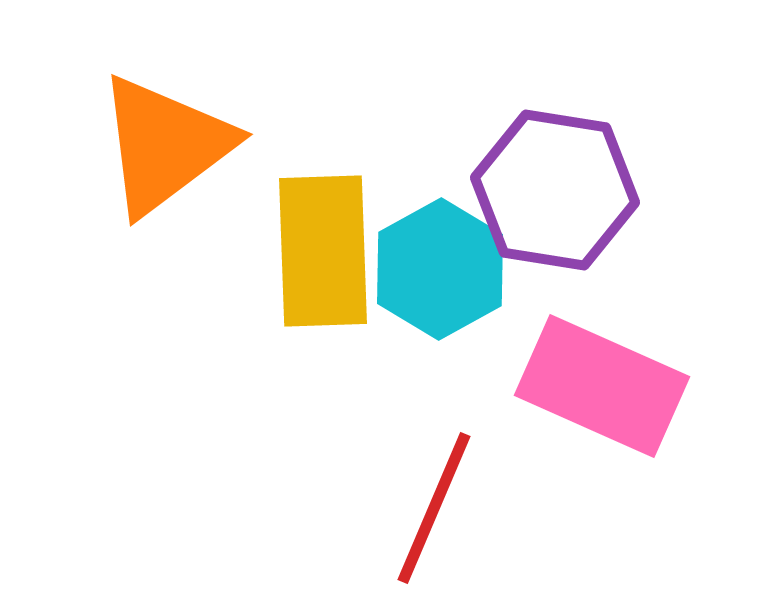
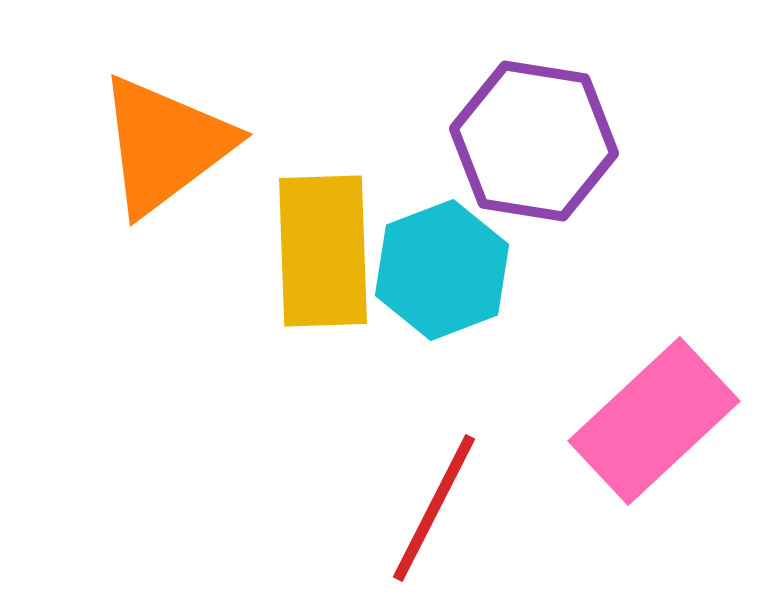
purple hexagon: moved 21 px left, 49 px up
cyan hexagon: moved 2 px right, 1 px down; rotated 8 degrees clockwise
pink rectangle: moved 52 px right, 35 px down; rotated 67 degrees counterclockwise
red line: rotated 4 degrees clockwise
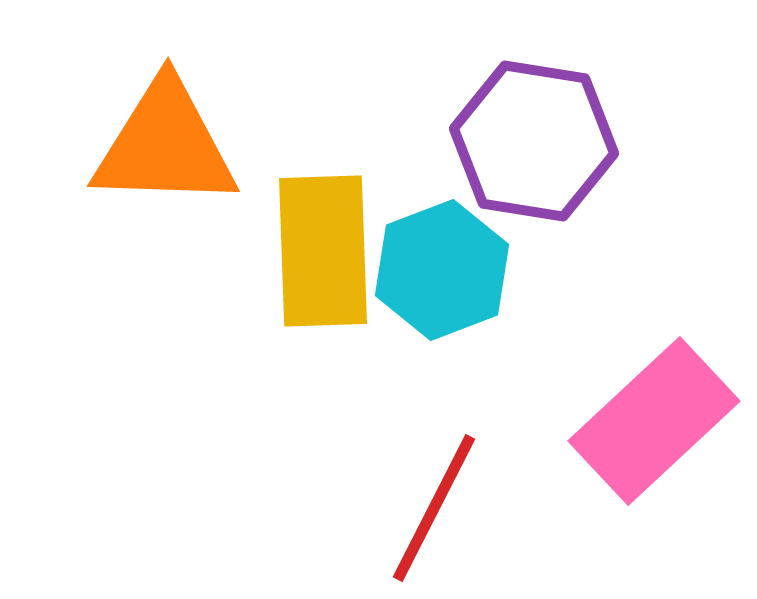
orange triangle: rotated 39 degrees clockwise
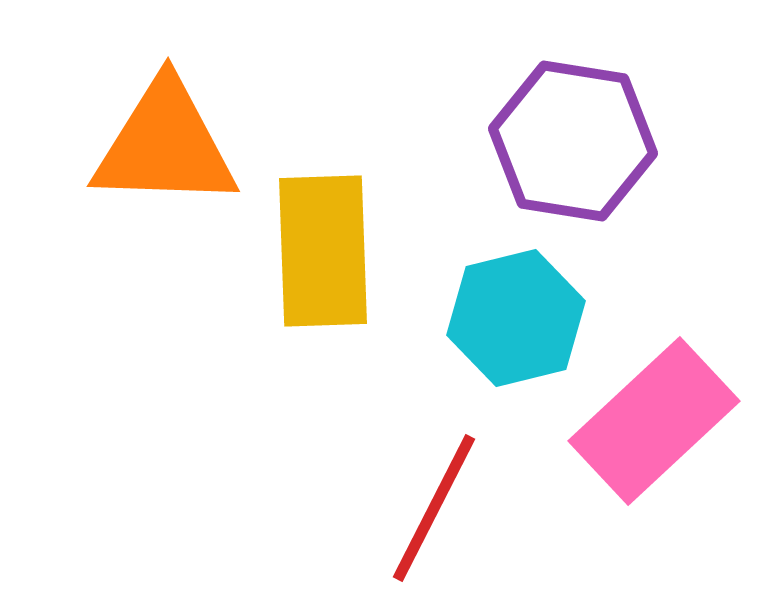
purple hexagon: moved 39 px right
cyan hexagon: moved 74 px right, 48 px down; rotated 7 degrees clockwise
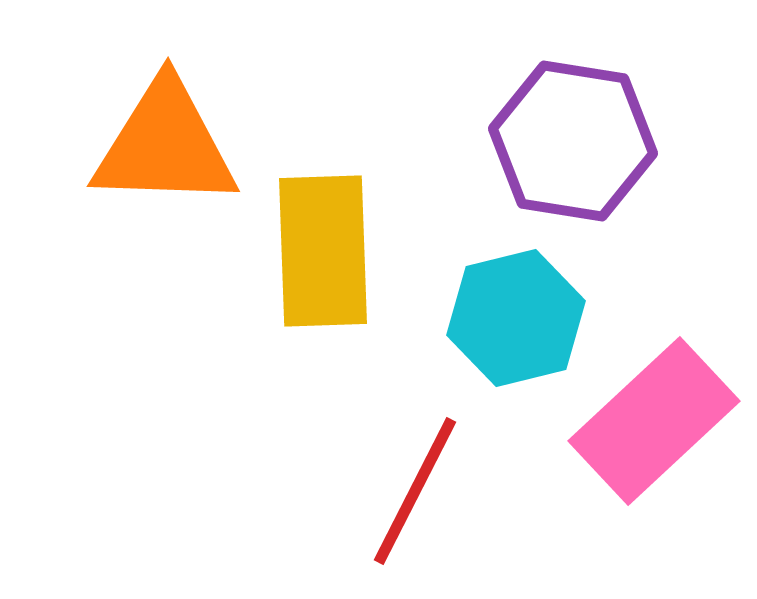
red line: moved 19 px left, 17 px up
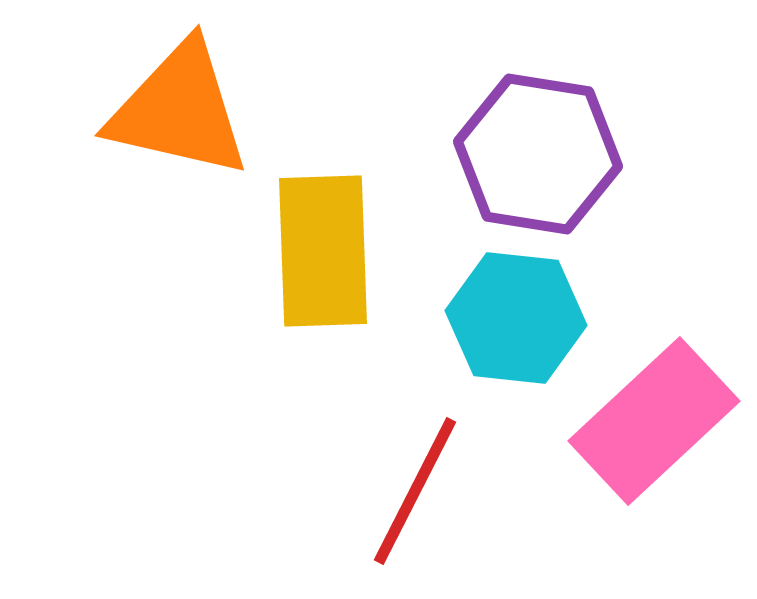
purple hexagon: moved 35 px left, 13 px down
orange triangle: moved 14 px right, 35 px up; rotated 11 degrees clockwise
cyan hexagon: rotated 20 degrees clockwise
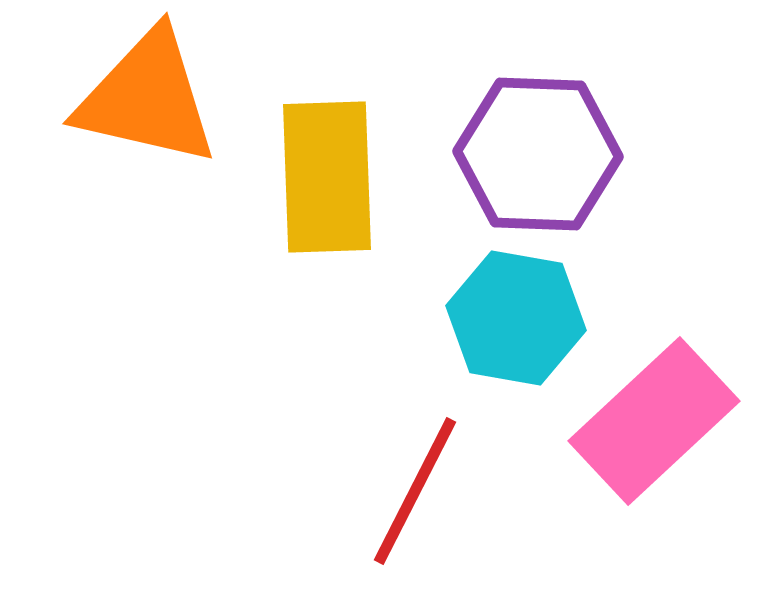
orange triangle: moved 32 px left, 12 px up
purple hexagon: rotated 7 degrees counterclockwise
yellow rectangle: moved 4 px right, 74 px up
cyan hexagon: rotated 4 degrees clockwise
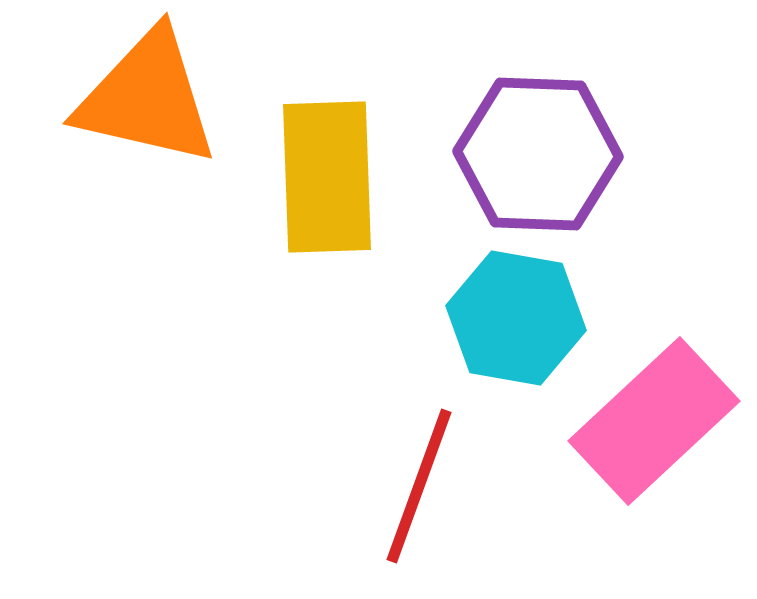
red line: moved 4 px right, 5 px up; rotated 7 degrees counterclockwise
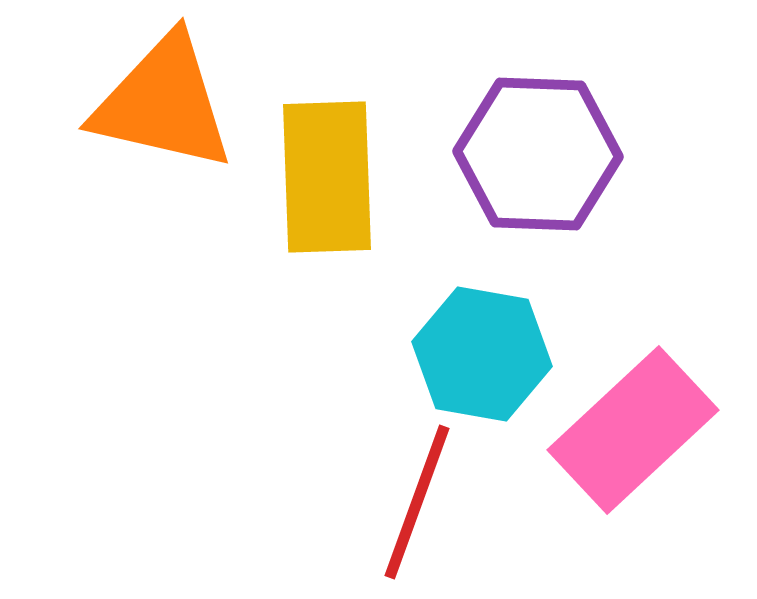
orange triangle: moved 16 px right, 5 px down
cyan hexagon: moved 34 px left, 36 px down
pink rectangle: moved 21 px left, 9 px down
red line: moved 2 px left, 16 px down
